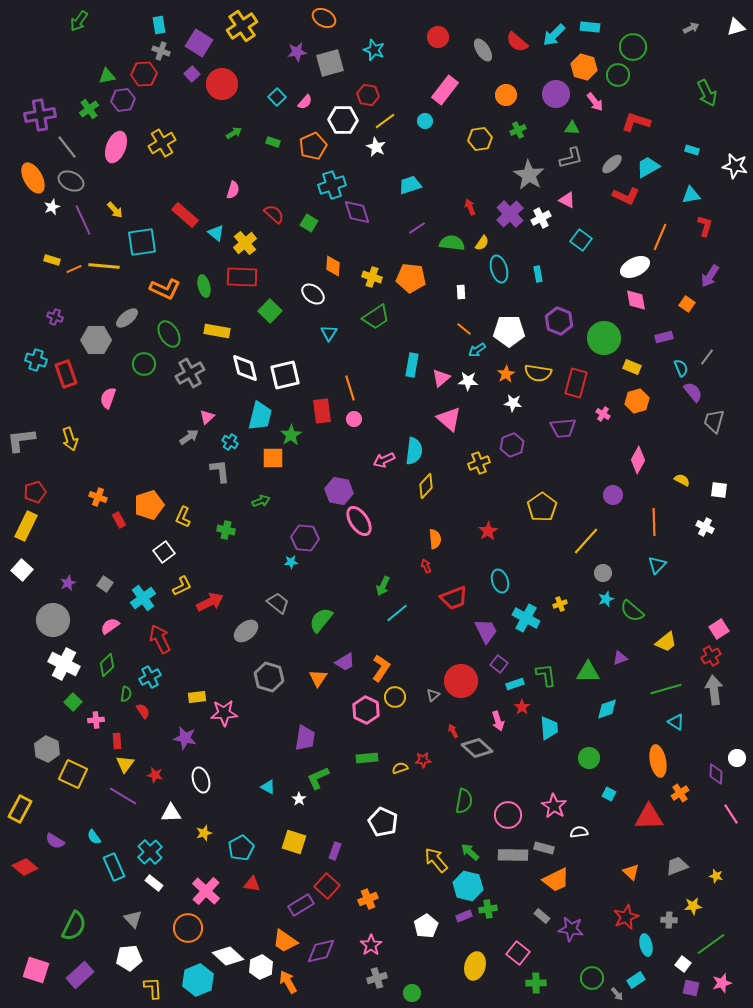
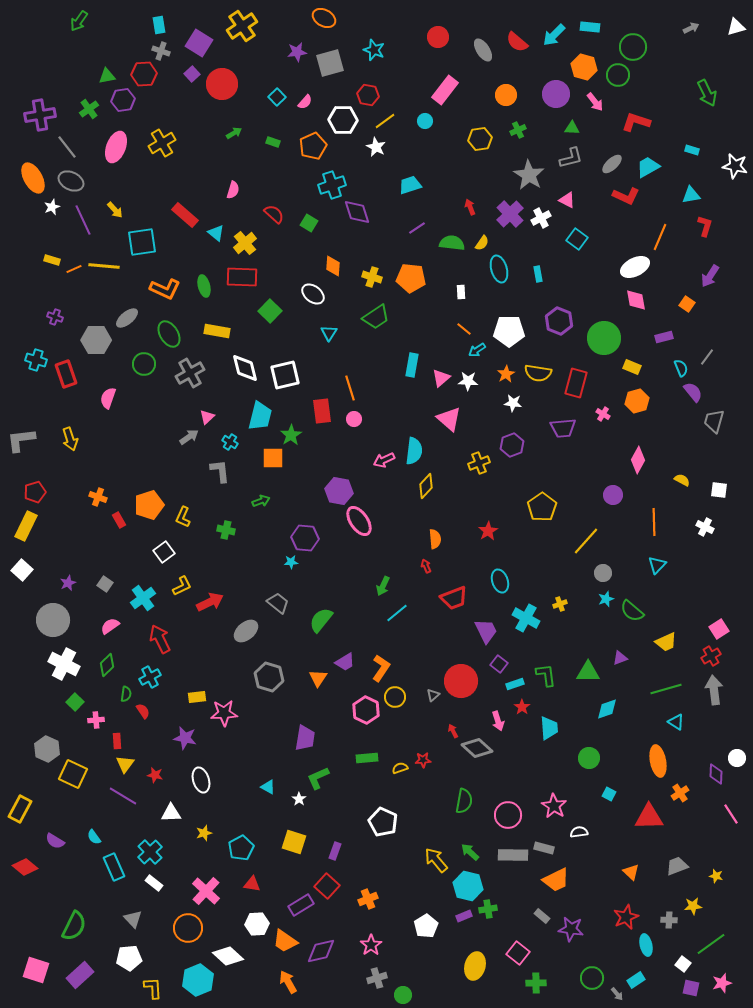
cyan square at (581, 240): moved 4 px left, 1 px up
yellow trapezoid at (666, 642): rotated 15 degrees clockwise
green square at (73, 702): moved 2 px right
white hexagon at (261, 967): moved 4 px left, 43 px up; rotated 20 degrees clockwise
green circle at (412, 993): moved 9 px left, 2 px down
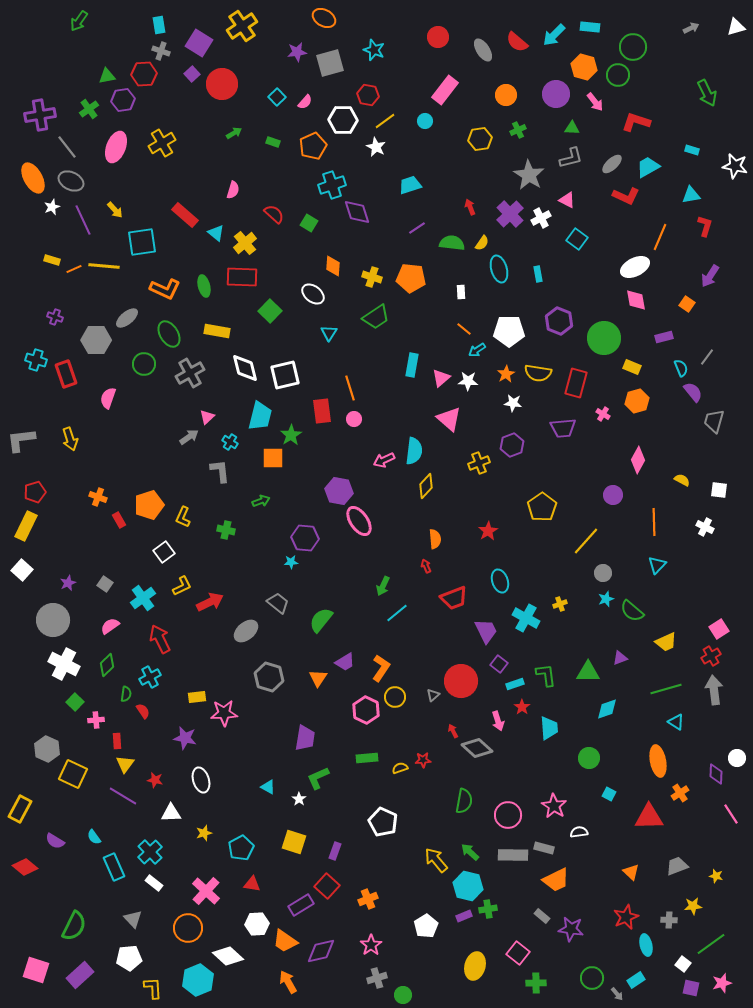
red star at (155, 775): moved 5 px down
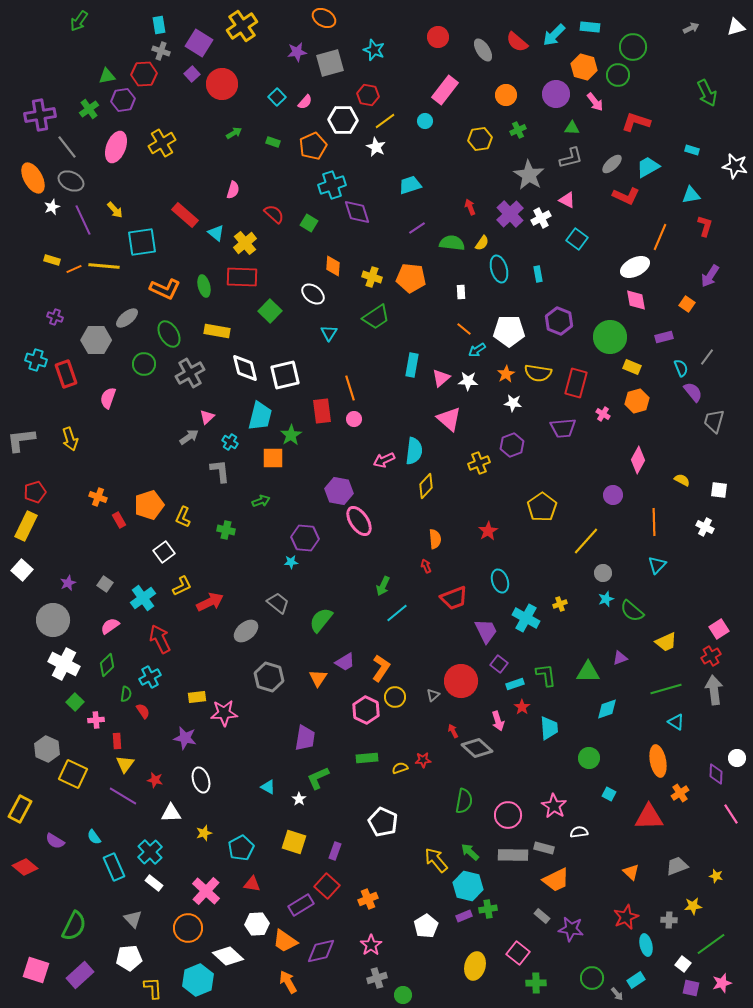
green circle at (604, 338): moved 6 px right, 1 px up
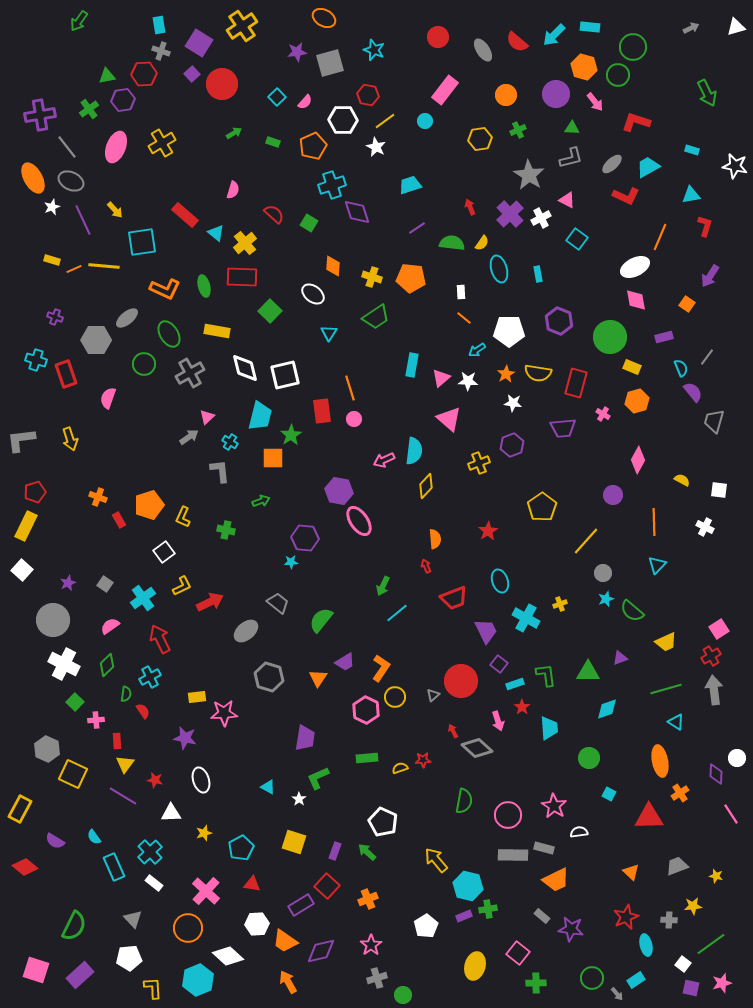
orange line at (464, 329): moved 11 px up
orange ellipse at (658, 761): moved 2 px right
green arrow at (470, 852): moved 103 px left
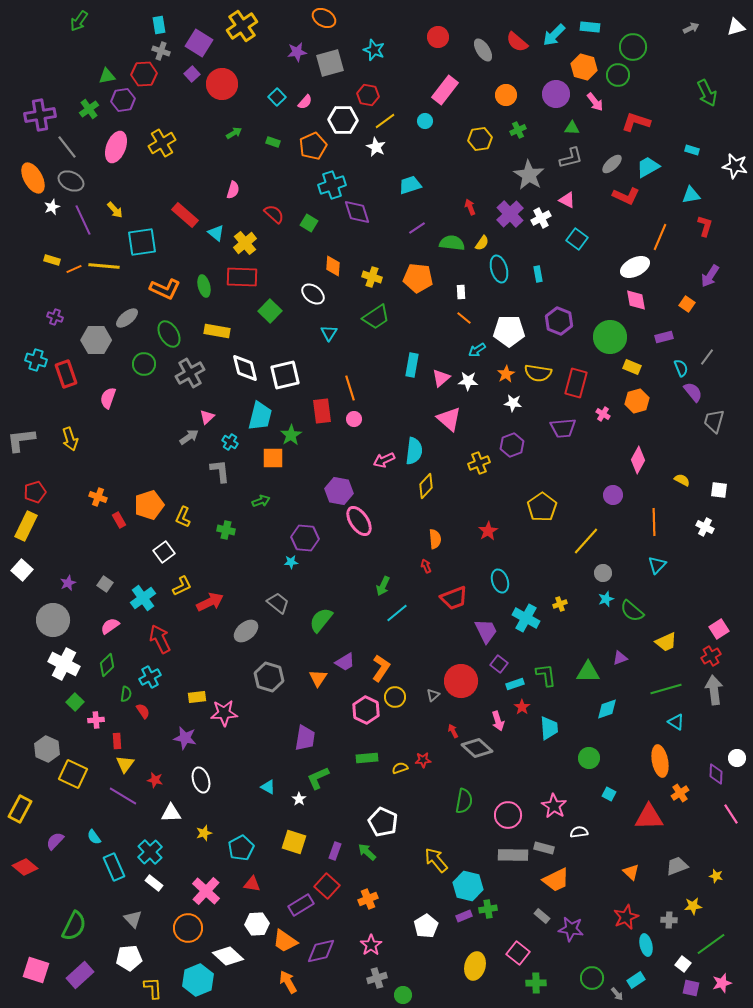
orange pentagon at (411, 278): moved 7 px right
purple semicircle at (55, 841): rotated 102 degrees clockwise
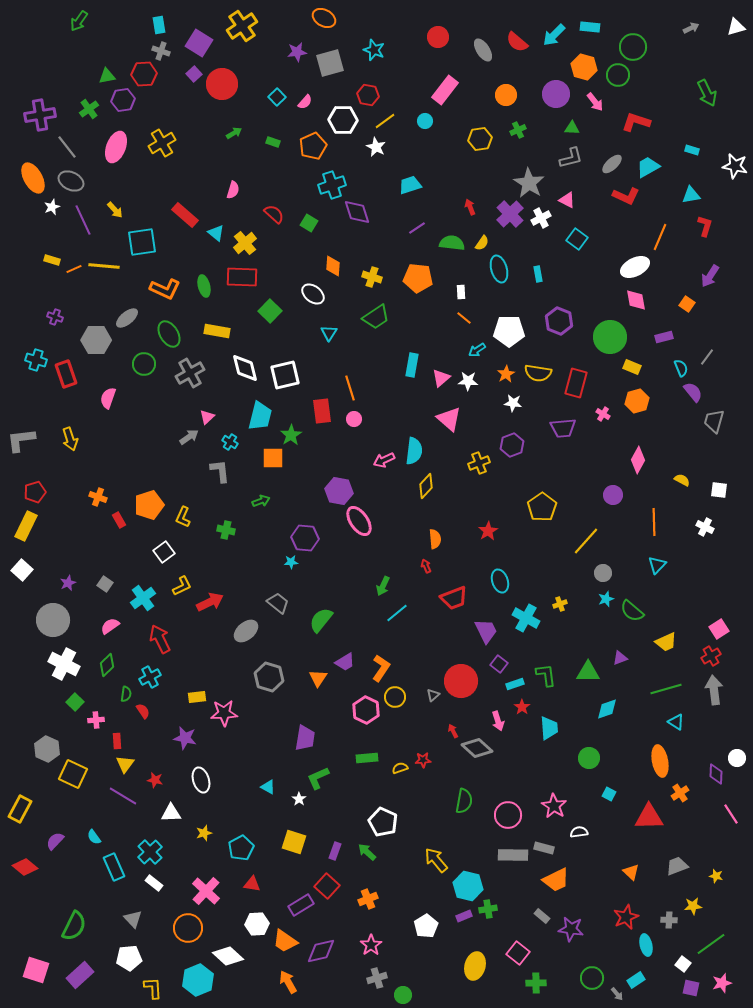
purple square at (192, 74): moved 2 px right
gray star at (529, 175): moved 8 px down
